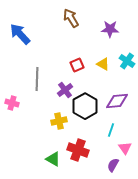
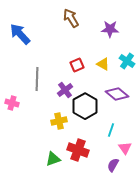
purple diamond: moved 7 px up; rotated 45 degrees clockwise
green triangle: rotated 49 degrees counterclockwise
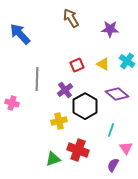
pink triangle: moved 1 px right
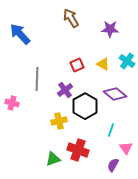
purple diamond: moved 2 px left
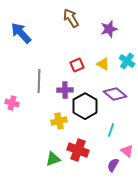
purple star: moved 1 px left; rotated 18 degrees counterclockwise
blue arrow: moved 1 px right, 1 px up
gray line: moved 2 px right, 2 px down
purple cross: rotated 35 degrees clockwise
pink triangle: moved 1 px right, 3 px down; rotated 16 degrees counterclockwise
